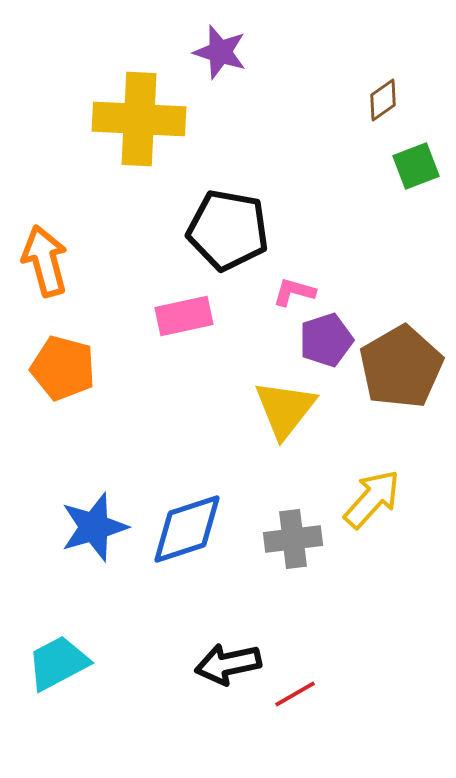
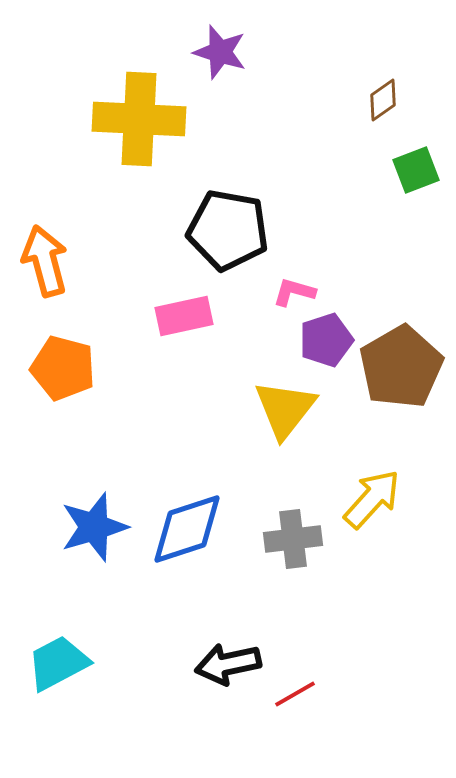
green square: moved 4 px down
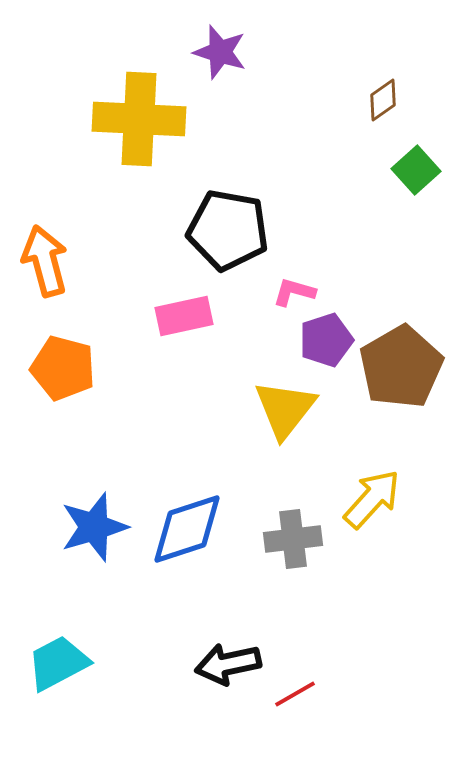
green square: rotated 21 degrees counterclockwise
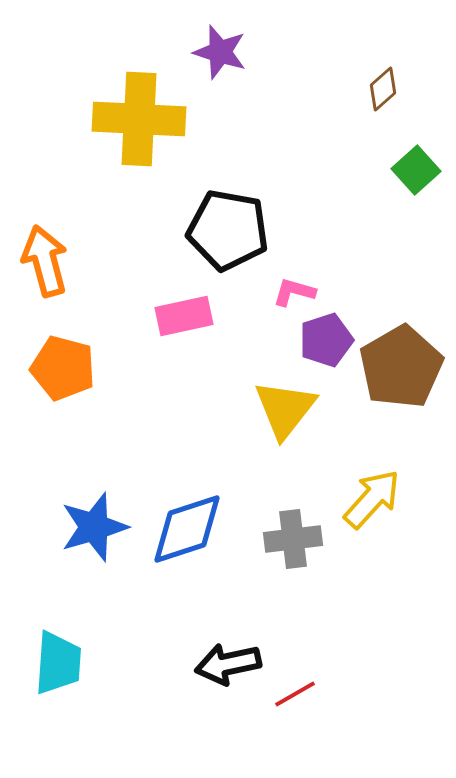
brown diamond: moved 11 px up; rotated 6 degrees counterclockwise
cyan trapezoid: rotated 122 degrees clockwise
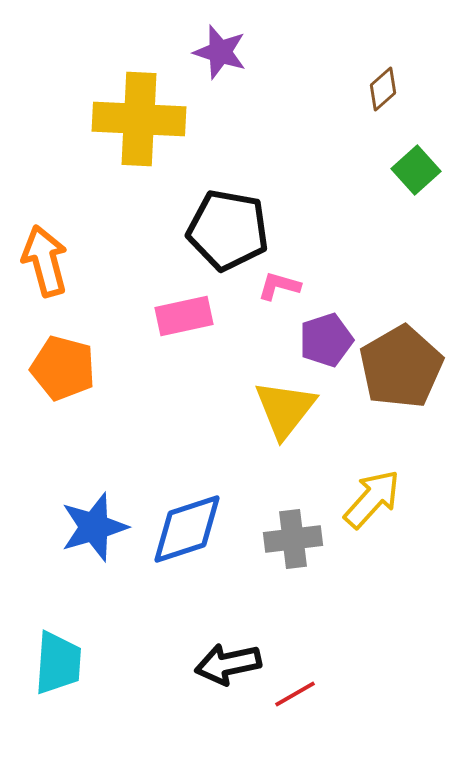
pink L-shape: moved 15 px left, 6 px up
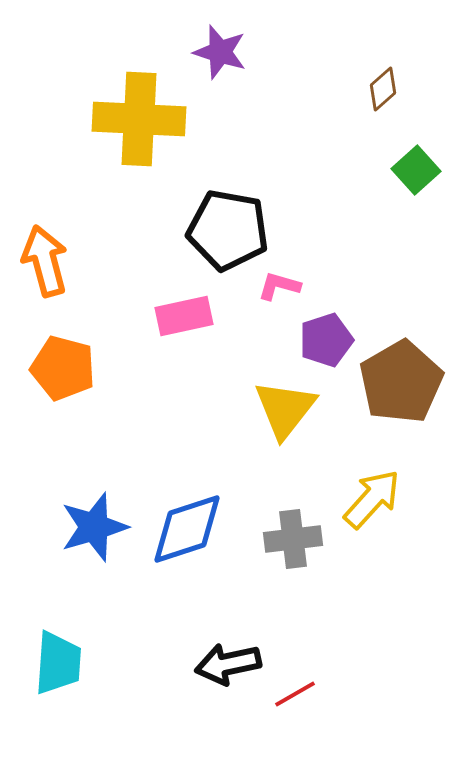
brown pentagon: moved 15 px down
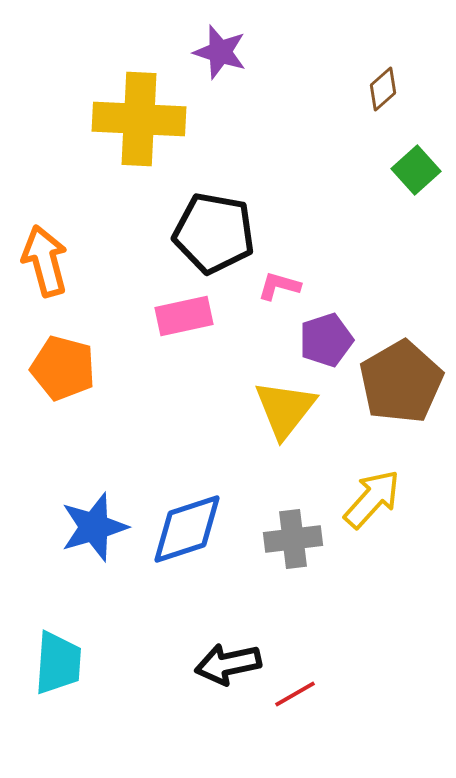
black pentagon: moved 14 px left, 3 px down
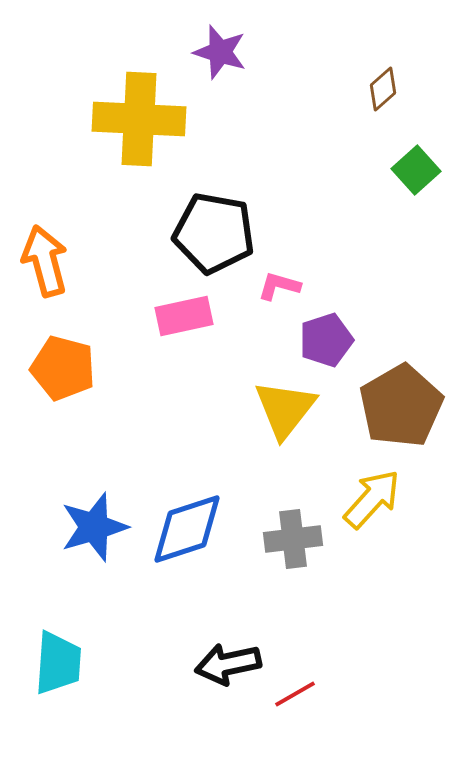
brown pentagon: moved 24 px down
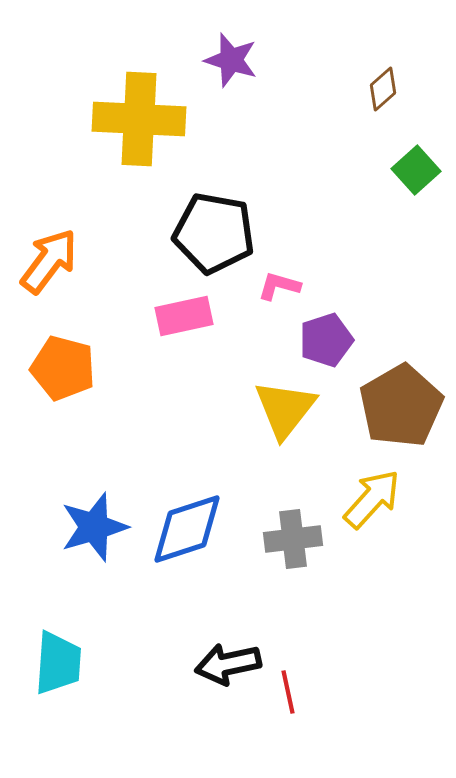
purple star: moved 11 px right, 8 px down
orange arrow: moved 4 px right; rotated 52 degrees clockwise
red line: moved 7 px left, 2 px up; rotated 72 degrees counterclockwise
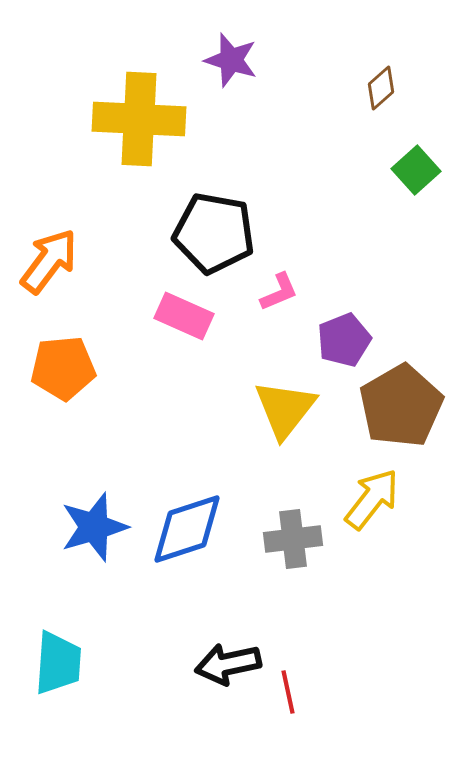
brown diamond: moved 2 px left, 1 px up
pink L-shape: moved 6 px down; rotated 141 degrees clockwise
pink rectangle: rotated 36 degrees clockwise
purple pentagon: moved 18 px right; rotated 4 degrees counterclockwise
orange pentagon: rotated 20 degrees counterclockwise
yellow arrow: rotated 4 degrees counterclockwise
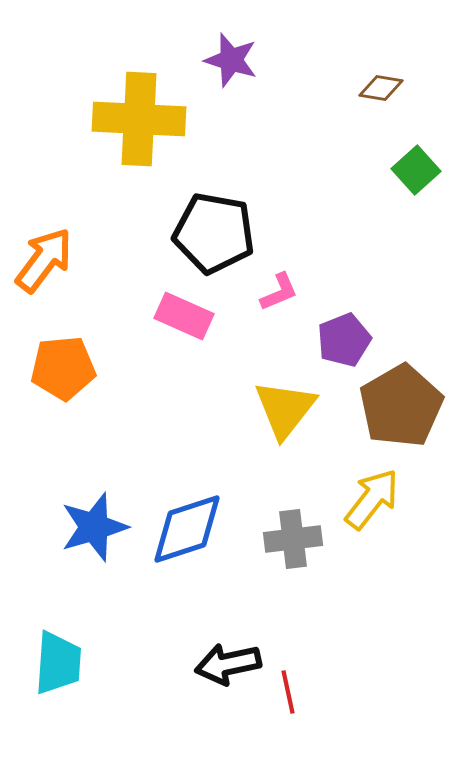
brown diamond: rotated 51 degrees clockwise
orange arrow: moved 5 px left, 1 px up
